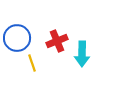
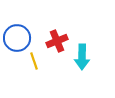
cyan arrow: moved 3 px down
yellow line: moved 2 px right, 2 px up
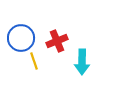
blue circle: moved 4 px right
cyan arrow: moved 5 px down
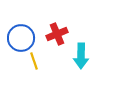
red cross: moved 7 px up
cyan arrow: moved 1 px left, 6 px up
